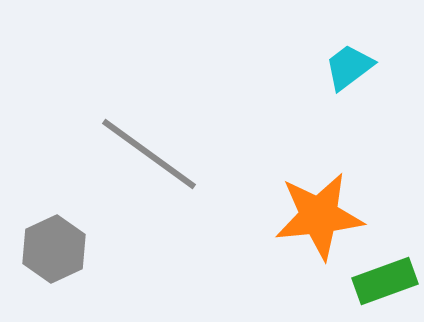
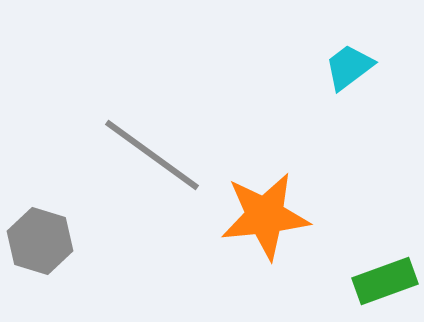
gray line: moved 3 px right, 1 px down
orange star: moved 54 px left
gray hexagon: moved 14 px left, 8 px up; rotated 18 degrees counterclockwise
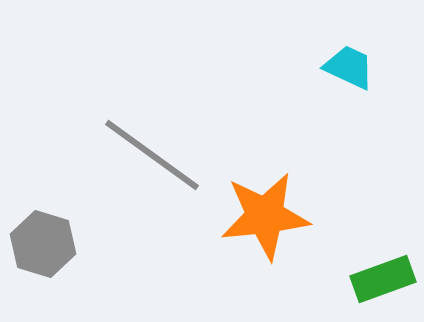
cyan trapezoid: rotated 62 degrees clockwise
gray hexagon: moved 3 px right, 3 px down
green rectangle: moved 2 px left, 2 px up
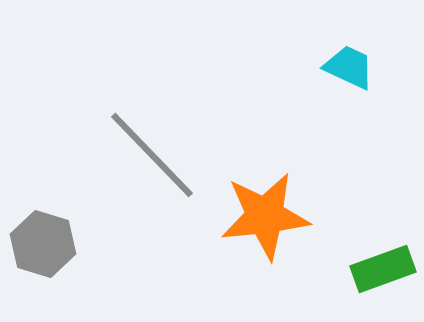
gray line: rotated 10 degrees clockwise
green rectangle: moved 10 px up
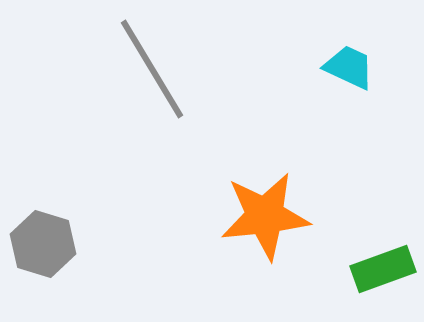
gray line: moved 86 px up; rotated 13 degrees clockwise
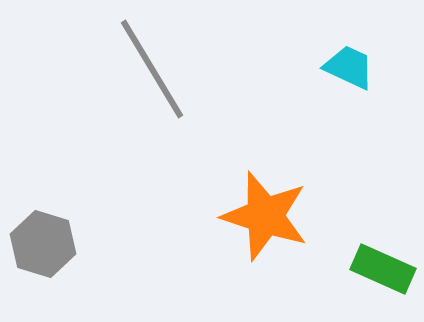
orange star: rotated 24 degrees clockwise
green rectangle: rotated 44 degrees clockwise
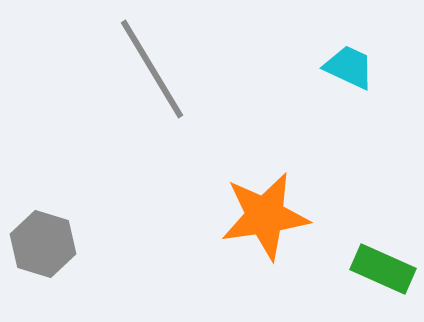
orange star: rotated 26 degrees counterclockwise
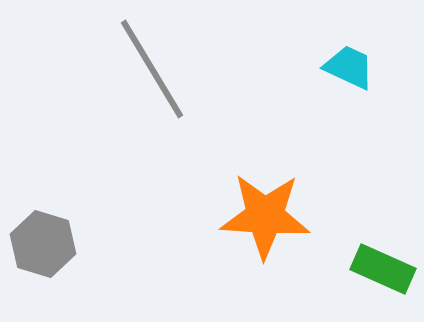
orange star: rotated 12 degrees clockwise
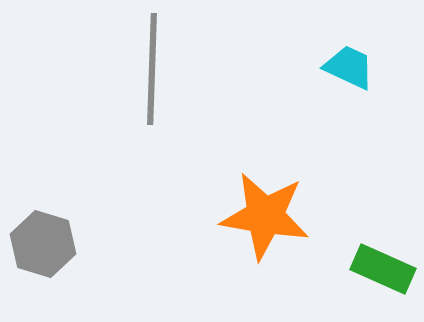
gray line: rotated 33 degrees clockwise
orange star: rotated 6 degrees clockwise
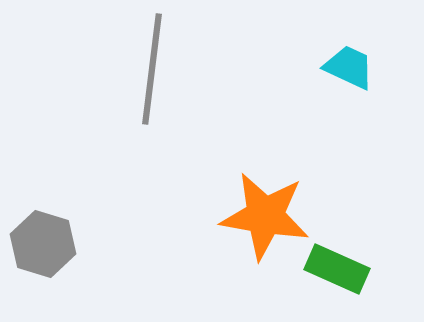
gray line: rotated 5 degrees clockwise
green rectangle: moved 46 px left
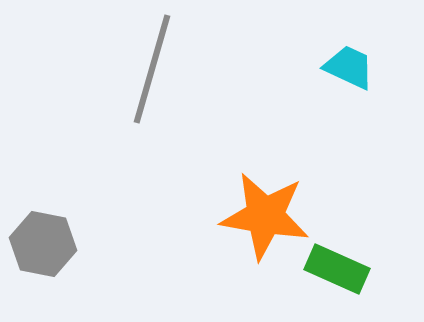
gray line: rotated 9 degrees clockwise
gray hexagon: rotated 6 degrees counterclockwise
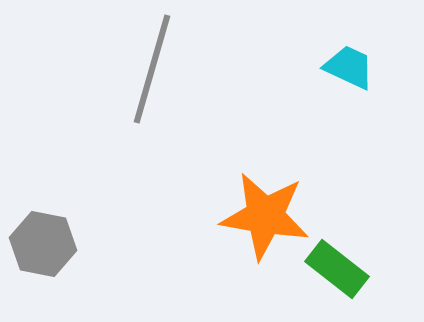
green rectangle: rotated 14 degrees clockwise
